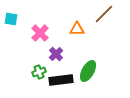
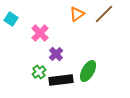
cyan square: rotated 24 degrees clockwise
orange triangle: moved 15 px up; rotated 35 degrees counterclockwise
green cross: rotated 16 degrees counterclockwise
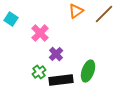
orange triangle: moved 1 px left, 3 px up
green ellipse: rotated 10 degrees counterclockwise
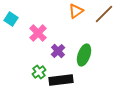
pink cross: moved 2 px left
purple cross: moved 2 px right, 3 px up
green ellipse: moved 4 px left, 16 px up
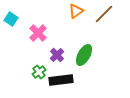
purple cross: moved 1 px left, 4 px down
green ellipse: rotated 10 degrees clockwise
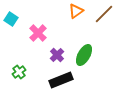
green cross: moved 20 px left
black rectangle: rotated 15 degrees counterclockwise
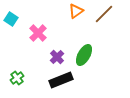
purple cross: moved 2 px down
green cross: moved 2 px left, 6 px down
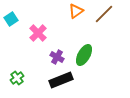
cyan square: rotated 24 degrees clockwise
purple cross: rotated 16 degrees counterclockwise
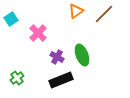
green ellipse: moved 2 px left; rotated 50 degrees counterclockwise
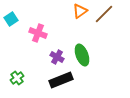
orange triangle: moved 4 px right
pink cross: rotated 24 degrees counterclockwise
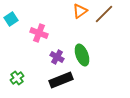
pink cross: moved 1 px right
